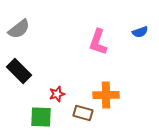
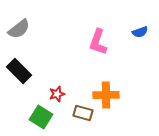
green square: rotated 30 degrees clockwise
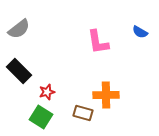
blue semicircle: rotated 49 degrees clockwise
pink L-shape: rotated 28 degrees counterclockwise
red star: moved 10 px left, 2 px up
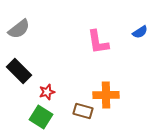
blue semicircle: rotated 63 degrees counterclockwise
brown rectangle: moved 2 px up
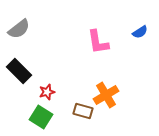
orange cross: rotated 30 degrees counterclockwise
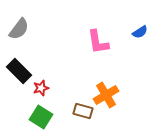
gray semicircle: rotated 15 degrees counterclockwise
red star: moved 6 px left, 4 px up
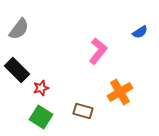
pink L-shape: moved 9 px down; rotated 132 degrees counterclockwise
black rectangle: moved 2 px left, 1 px up
orange cross: moved 14 px right, 3 px up
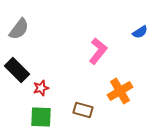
orange cross: moved 1 px up
brown rectangle: moved 1 px up
green square: rotated 30 degrees counterclockwise
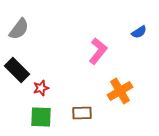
blue semicircle: moved 1 px left
brown rectangle: moved 1 px left, 3 px down; rotated 18 degrees counterclockwise
